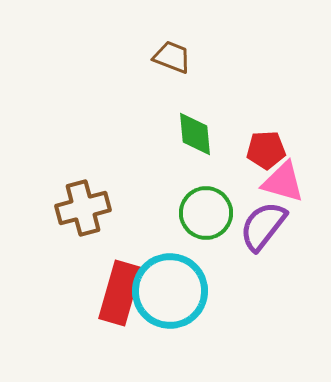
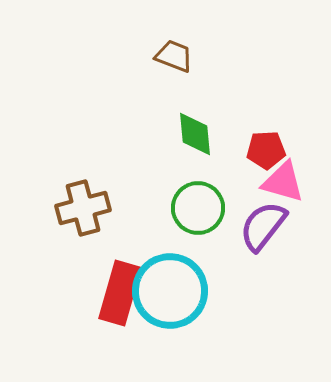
brown trapezoid: moved 2 px right, 1 px up
green circle: moved 8 px left, 5 px up
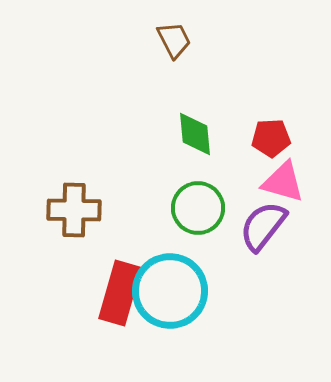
brown trapezoid: moved 16 px up; rotated 42 degrees clockwise
red pentagon: moved 5 px right, 12 px up
brown cross: moved 9 px left, 2 px down; rotated 16 degrees clockwise
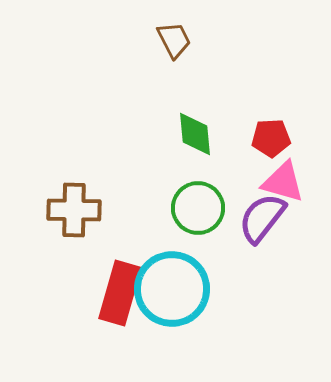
purple semicircle: moved 1 px left, 8 px up
cyan circle: moved 2 px right, 2 px up
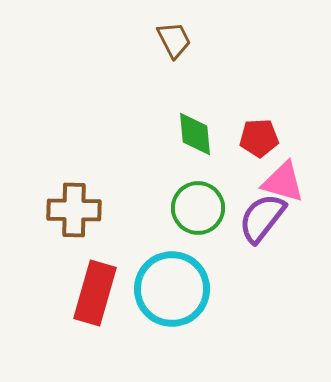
red pentagon: moved 12 px left
red rectangle: moved 25 px left
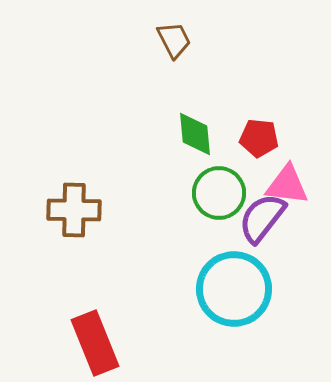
red pentagon: rotated 9 degrees clockwise
pink triangle: moved 4 px right, 3 px down; rotated 9 degrees counterclockwise
green circle: moved 21 px right, 15 px up
cyan circle: moved 62 px right
red rectangle: moved 50 px down; rotated 38 degrees counterclockwise
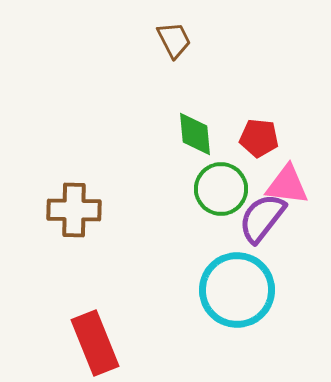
green circle: moved 2 px right, 4 px up
cyan circle: moved 3 px right, 1 px down
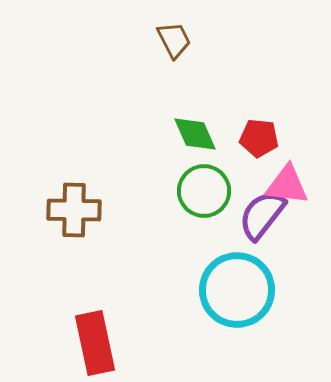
green diamond: rotated 18 degrees counterclockwise
green circle: moved 17 px left, 2 px down
purple semicircle: moved 3 px up
red rectangle: rotated 10 degrees clockwise
